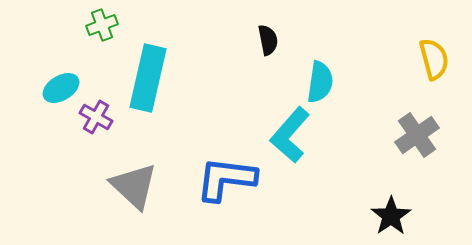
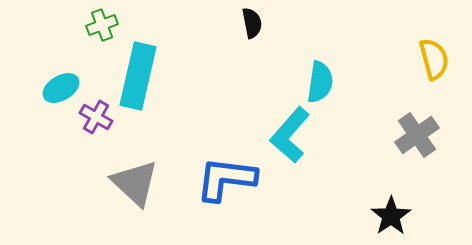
black semicircle: moved 16 px left, 17 px up
cyan rectangle: moved 10 px left, 2 px up
gray triangle: moved 1 px right, 3 px up
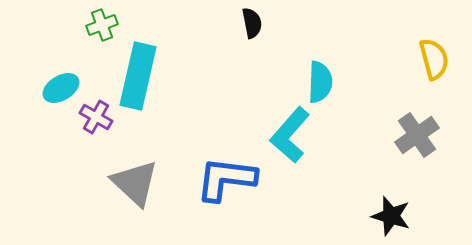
cyan semicircle: rotated 6 degrees counterclockwise
black star: rotated 21 degrees counterclockwise
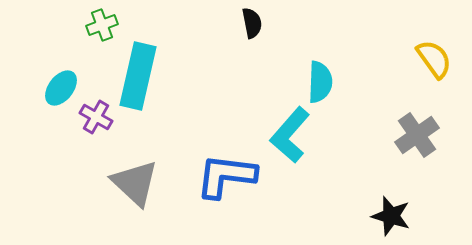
yellow semicircle: rotated 21 degrees counterclockwise
cyan ellipse: rotated 21 degrees counterclockwise
blue L-shape: moved 3 px up
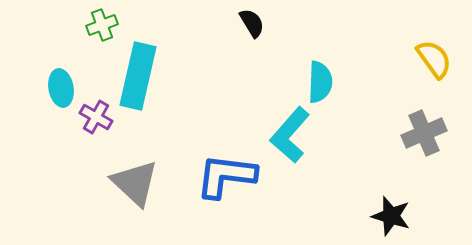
black semicircle: rotated 20 degrees counterclockwise
cyan ellipse: rotated 48 degrees counterclockwise
gray cross: moved 7 px right, 2 px up; rotated 12 degrees clockwise
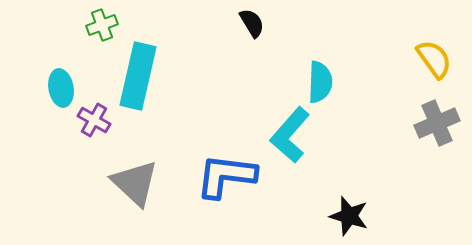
purple cross: moved 2 px left, 3 px down
gray cross: moved 13 px right, 10 px up
black star: moved 42 px left
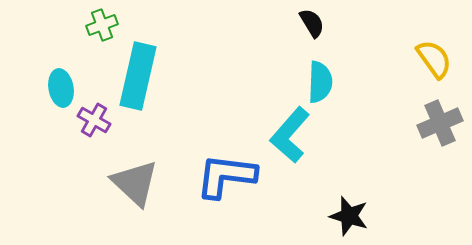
black semicircle: moved 60 px right
gray cross: moved 3 px right
